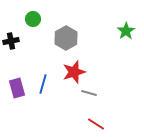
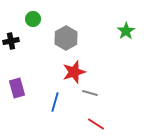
blue line: moved 12 px right, 18 px down
gray line: moved 1 px right
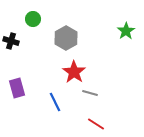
black cross: rotated 28 degrees clockwise
red star: rotated 20 degrees counterclockwise
blue line: rotated 42 degrees counterclockwise
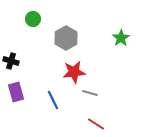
green star: moved 5 px left, 7 px down
black cross: moved 20 px down
red star: rotated 30 degrees clockwise
purple rectangle: moved 1 px left, 4 px down
blue line: moved 2 px left, 2 px up
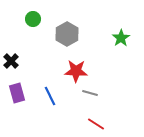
gray hexagon: moved 1 px right, 4 px up
black cross: rotated 28 degrees clockwise
red star: moved 2 px right, 1 px up; rotated 10 degrees clockwise
purple rectangle: moved 1 px right, 1 px down
blue line: moved 3 px left, 4 px up
